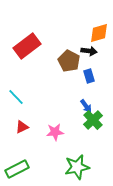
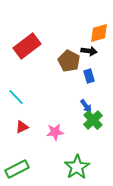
green star: rotated 20 degrees counterclockwise
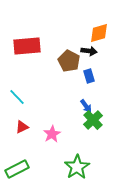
red rectangle: rotated 32 degrees clockwise
cyan line: moved 1 px right
pink star: moved 3 px left, 2 px down; rotated 24 degrees counterclockwise
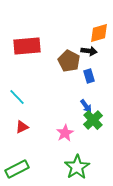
pink star: moved 13 px right, 1 px up
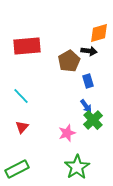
brown pentagon: rotated 15 degrees clockwise
blue rectangle: moved 1 px left, 5 px down
cyan line: moved 4 px right, 1 px up
red triangle: rotated 24 degrees counterclockwise
pink star: moved 2 px right; rotated 12 degrees clockwise
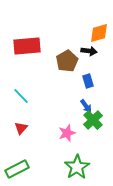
brown pentagon: moved 2 px left
red triangle: moved 1 px left, 1 px down
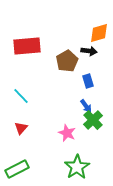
pink star: rotated 30 degrees counterclockwise
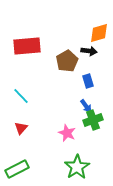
green cross: rotated 24 degrees clockwise
